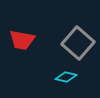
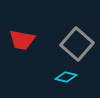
gray square: moved 1 px left, 1 px down
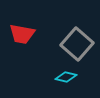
red trapezoid: moved 6 px up
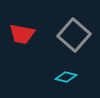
gray square: moved 3 px left, 9 px up
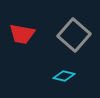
cyan diamond: moved 2 px left, 1 px up
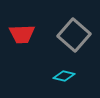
red trapezoid: rotated 12 degrees counterclockwise
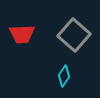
cyan diamond: rotated 70 degrees counterclockwise
